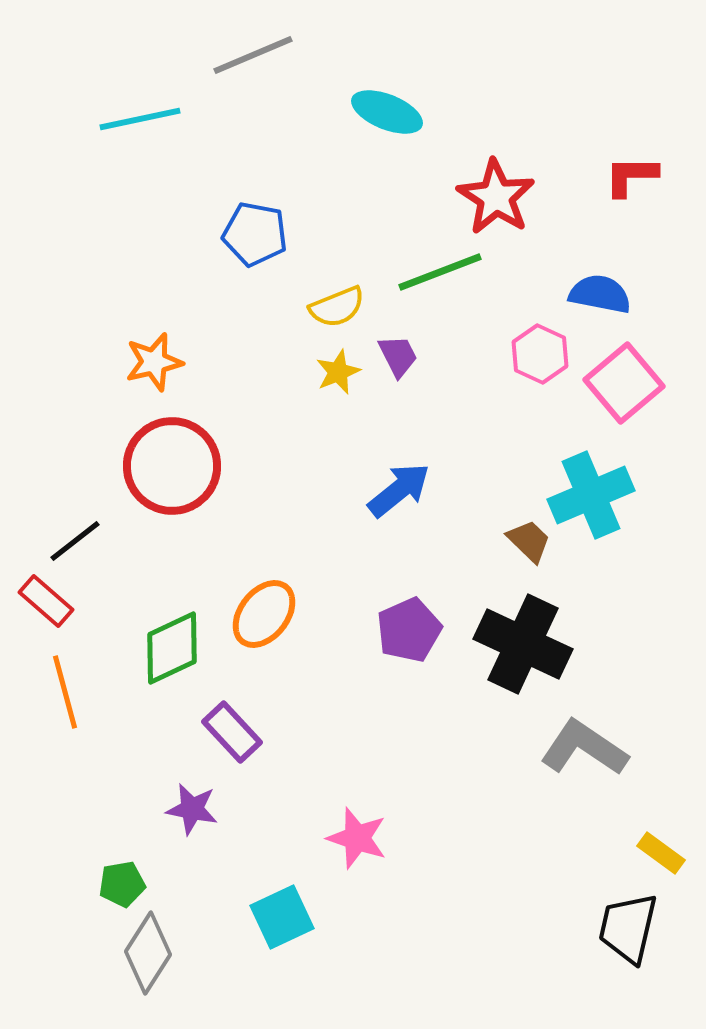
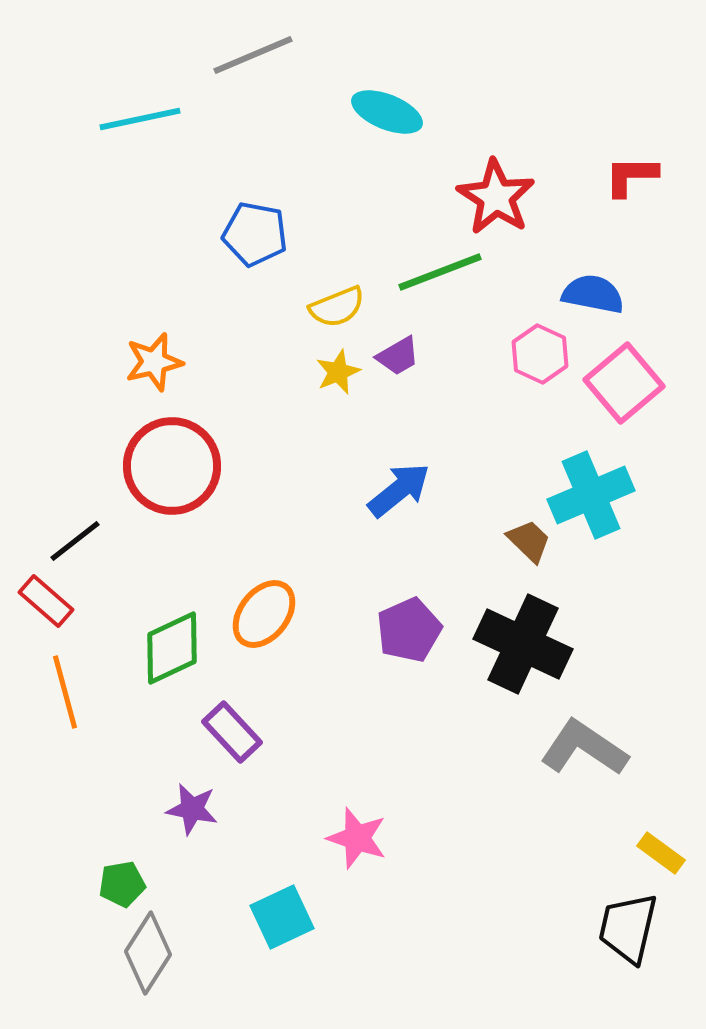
blue semicircle: moved 7 px left
purple trapezoid: rotated 87 degrees clockwise
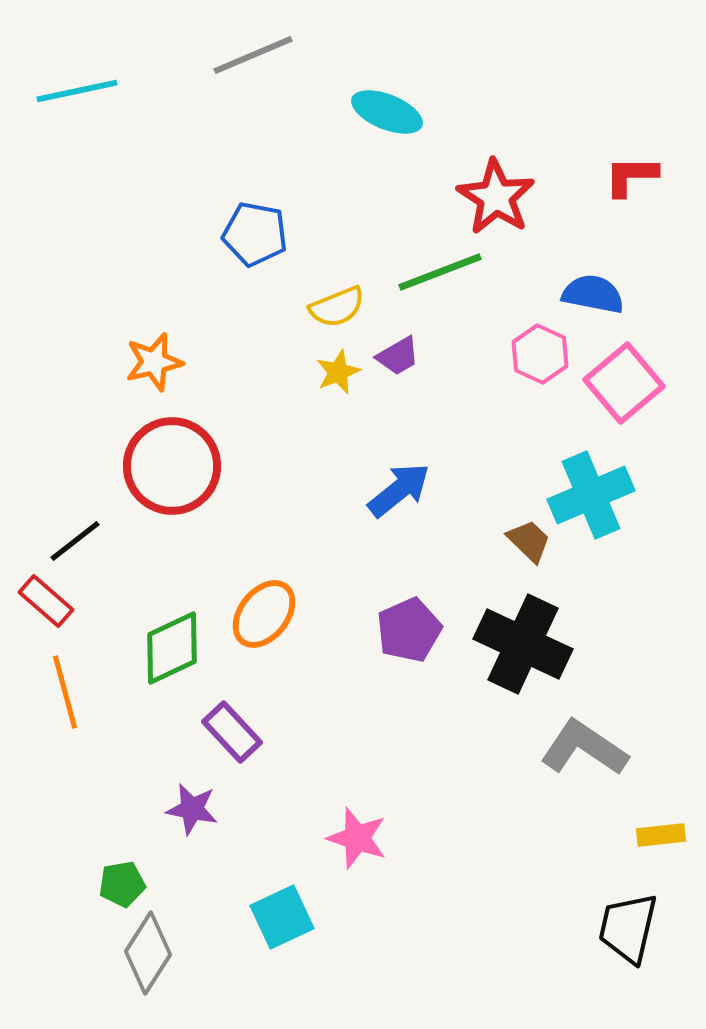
cyan line: moved 63 px left, 28 px up
yellow rectangle: moved 18 px up; rotated 42 degrees counterclockwise
